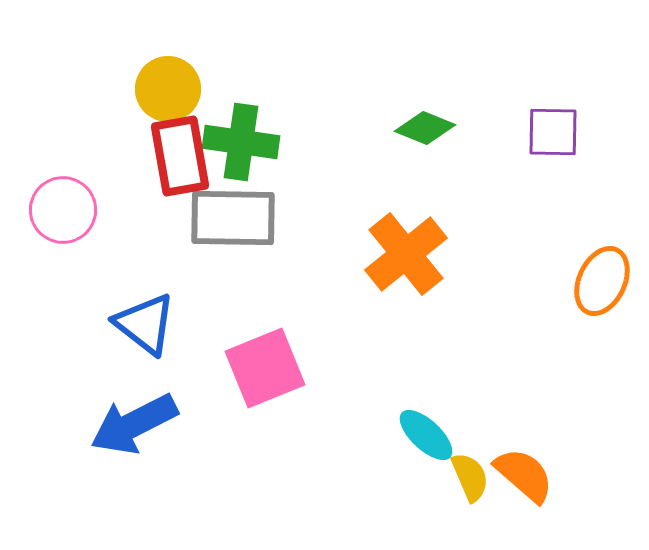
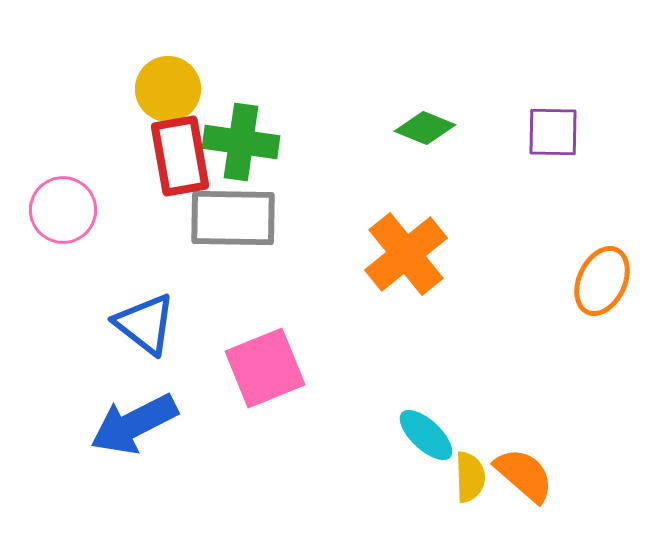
yellow semicircle: rotated 21 degrees clockwise
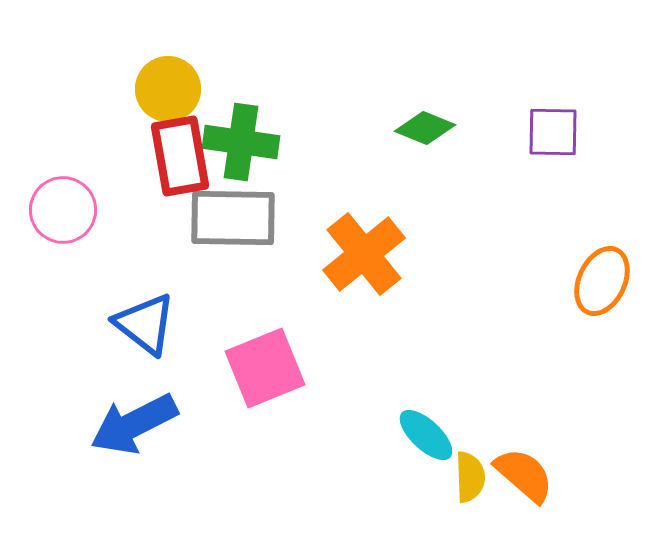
orange cross: moved 42 px left
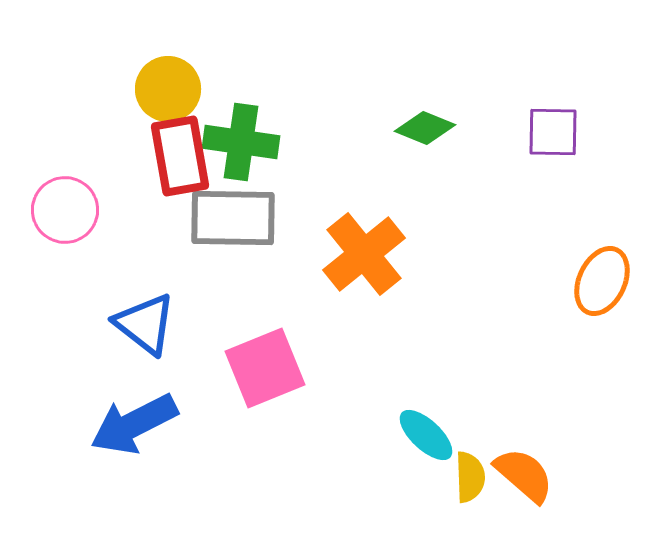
pink circle: moved 2 px right
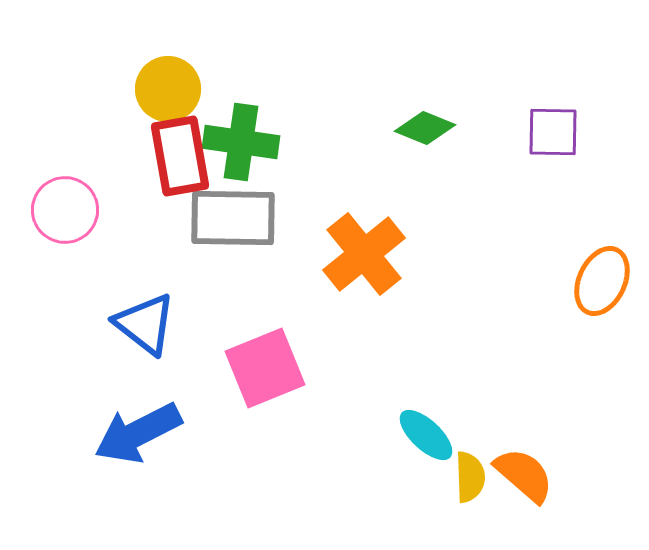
blue arrow: moved 4 px right, 9 px down
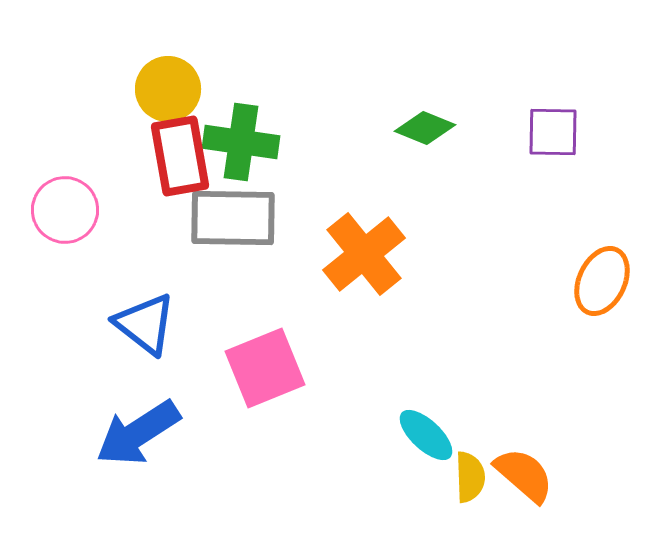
blue arrow: rotated 6 degrees counterclockwise
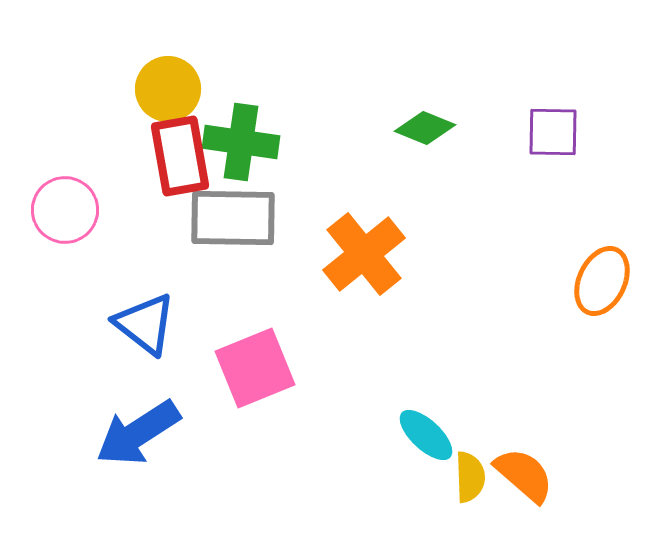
pink square: moved 10 px left
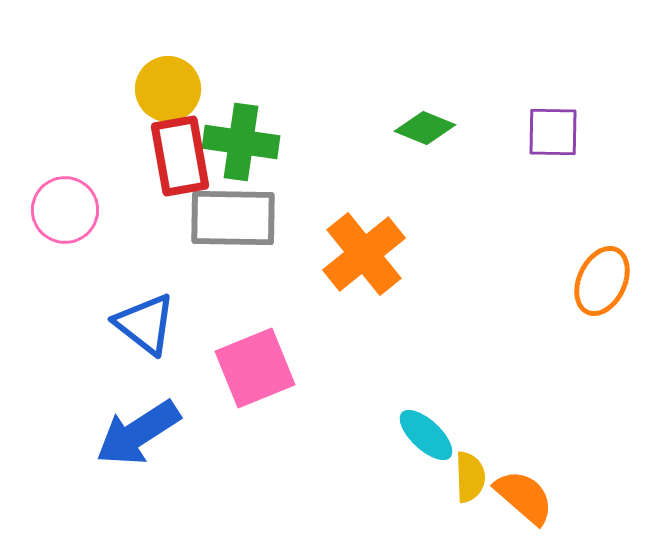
orange semicircle: moved 22 px down
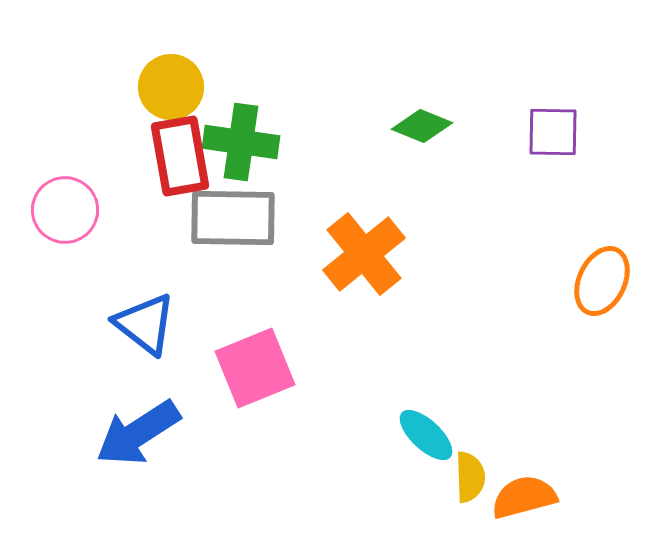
yellow circle: moved 3 px right, 2 px up
green diamond: moved 3 px left, 2 px up
orange semicircle: rotated 56 degrees counterclockwise
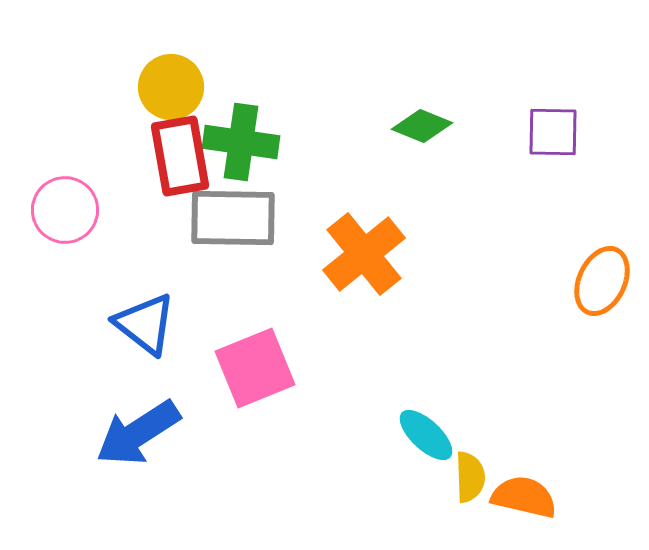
orange semicircle: rotated 28 degrees clockwise
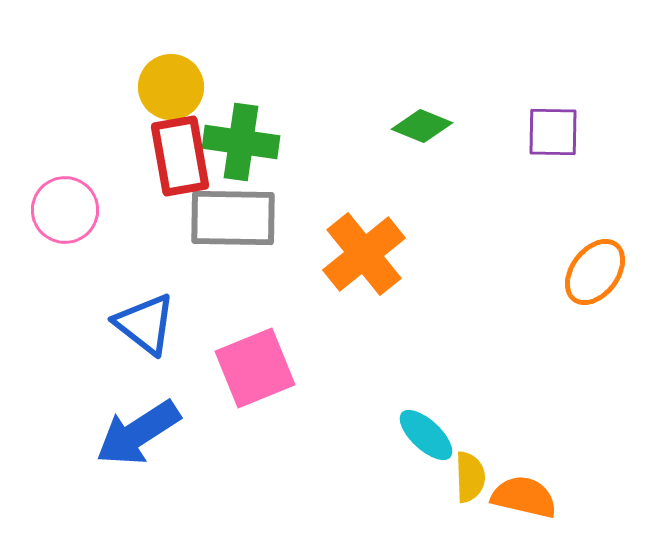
orange ellipse: moved 7 px left, 9 px up; rotated 12 degrees clockwise
